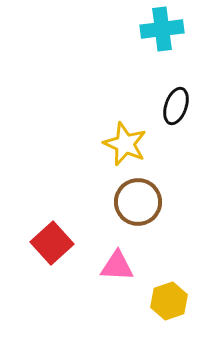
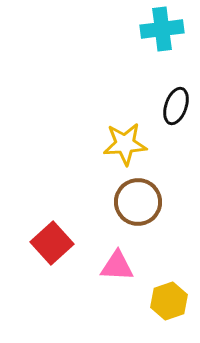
yellow star: rotated 27 degrees counterclockwise
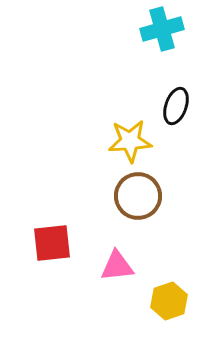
cyan cross: rotated 9 degrees counterclockwise
yellow star: moved 5 px right, 3 px up
brown circle: moved 6 px up
red square: rotated 36 degrees clockwise
pink triangle: rotated 9 degrees counterclockwise
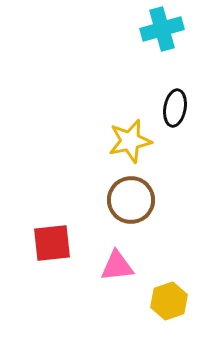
black ellipse: moved 1 px left, 2 px down; rotated 9 degrees counterclockwise
yellow star: rotated 9 degrees counterclockwise
brown circle: moved 7 px left, 4 px down
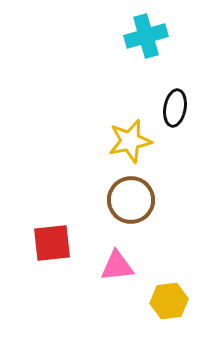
cyan cross: moved 16 px left, 7 px down
yellow hexagon: rotated 12 degrees clockwise
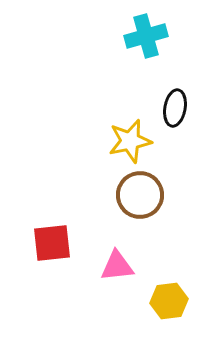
brown circle: moved 9 px right, 5 px up
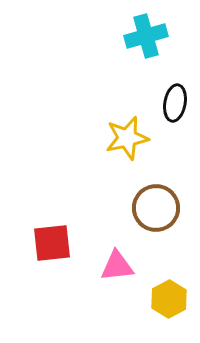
black ellipse: moved 5 px up
yellow star: moved 3 px left, 3 px up
brown circle: moved 16 px right, 13 px down
yellow hexagon: moved 2 px up; rotated 21 degrees counterclockwise
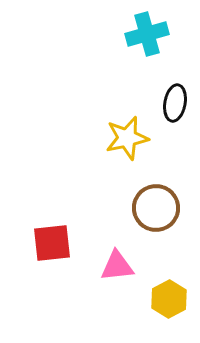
cyan cross: moved 1 px right, 2 px up
